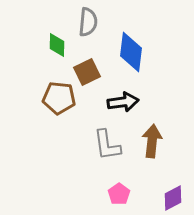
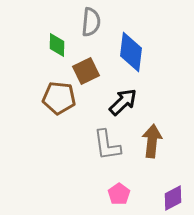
gray semicircle: moved 3 px right
brown square: moved 1 px left, 1 px up
black arrow: rotated 36 degrees counterclockwise
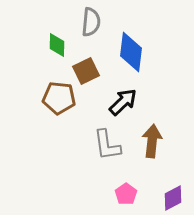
pink pentagon: moved 7 px right
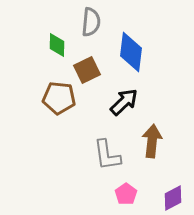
brown square: moved 1 px right, 1 px up
black arrow: moved 1 px right
gray L-shape: moved 10 px down
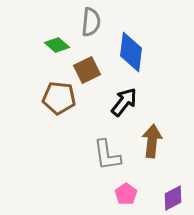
green diamond: rotated 50 degrees counterclockwise
black arrow: rotated 8 degrees counterclockwise
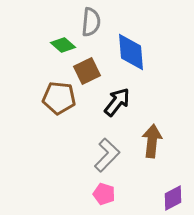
green diamond: moved 6 px right
blue diamond: rotated 12 degrees counterclockwise
brown square: moved 1 px down
black arrow: moved 7 px left
gray L-shape: rotated 128 degrees counterclockwise
pink pentagon: moved 22 px left; rotated 20 degrees counterclockwise
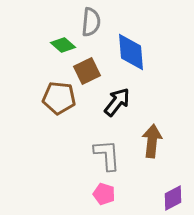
gray L-shape: rotated 48 degrees counterclockwise
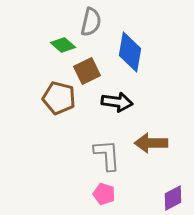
gray semicircle: rotated 8 degrees clockwise
blue diamond: moved 1 px left; rotated 15 degrees clockwise
brown pentagon: rotated 8 degrees clockwise
black arrow: rotated 60 degrees clockwise
brown arrow: moved 1 px left, 2 px down; rotated 96 degrees counterclockwise
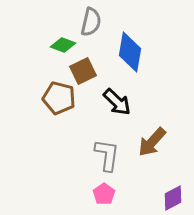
green diamond: rotated 20 degrees counterclockwise
brown square: moved 4 px left
black arrow: rotated 36 degrees clockwise
brown arrow: moved 1 px right, 1 px up; rotated 48 degrees counterclockwise
gray L-shape: rotated 12 degrees clockwise
pink pentagon: rotated 20 degrees clockwise
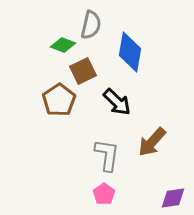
gray semicircle: moved 3 px down
brown pentagon: moved 2 px down; rotated 24 degrees clockwise
purple diamond: rotated 20 degrees clockwise
